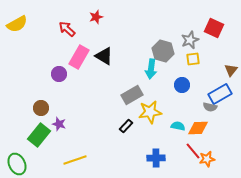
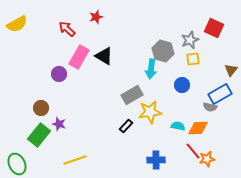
blue cross: moved 2 px down
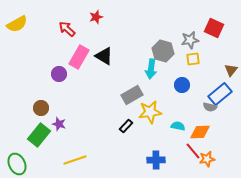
gray star: rotated 12 degrees clockwise
blue rectangle: rotated 10 degrees counterclockwise
orange diamond: moved 2 px right, 4 px down
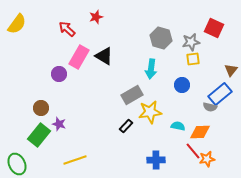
yellow semicircle: rotated 25 degrees counterclockwise
gray star: moved 1 px right, 2 px down
gray hexagon: moved 2 px left, 13 px up
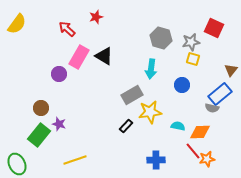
yellow square: rotated 24 degrees clockwise
gray semicircle: moved 2 px right, 1 px down
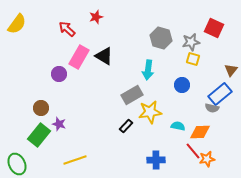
cyan arrow: moved 3 px left, 1 px down
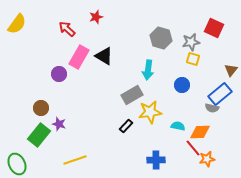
red line: moved 3 px up
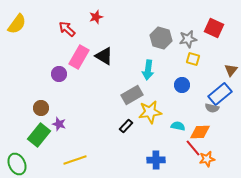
gray star: moved 3 px left, 3 px up
